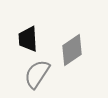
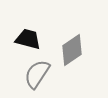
black trapezoid: rotated 108 degrees clockwise
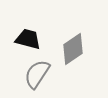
gray diamond: moved 1 px right, 1 px up
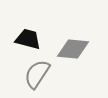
gray diamond: rotated 40 degrees clockwise
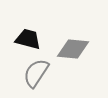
gray semicircle: moved 1 px left, 1 px up
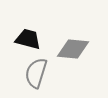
gray semicircle: rotated 16 degrees counterclockwise
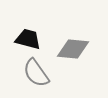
gray semicircle: rotated 52 degrees counterclockwise
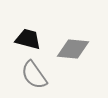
gray semicircle: moved 2 px left, 2 px down
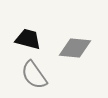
gray diamond: moved 2 px right, 1 px up
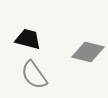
gray diamond: moved 13 px right, 4 px down; rotated 8 degrees clockwise
